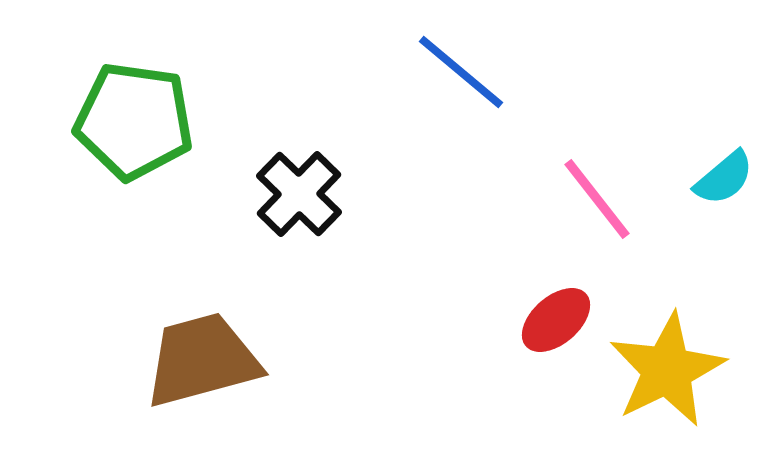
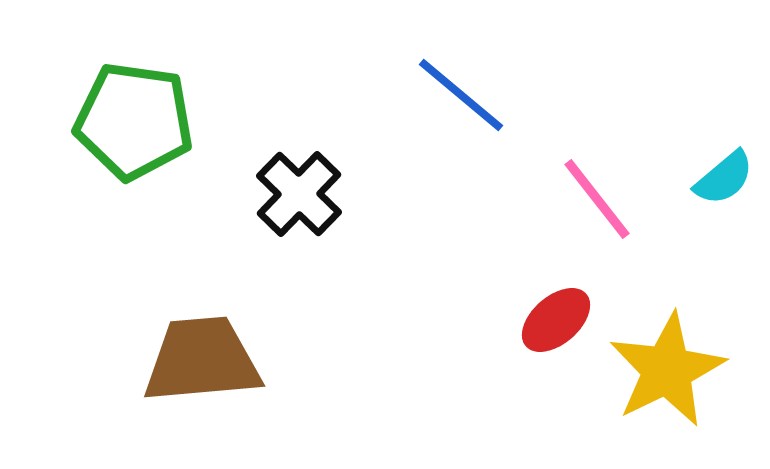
blue line: moved 23 px down
brown trapezoid: rotated 10 degrees clockwise
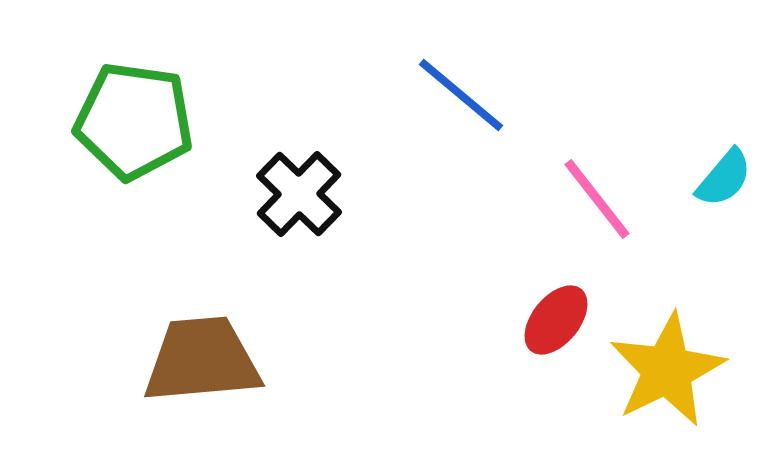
cyan semicircle: rotated 10 degrees counterclockwise
red ellipse: rotated 10 degrees counterclockwise
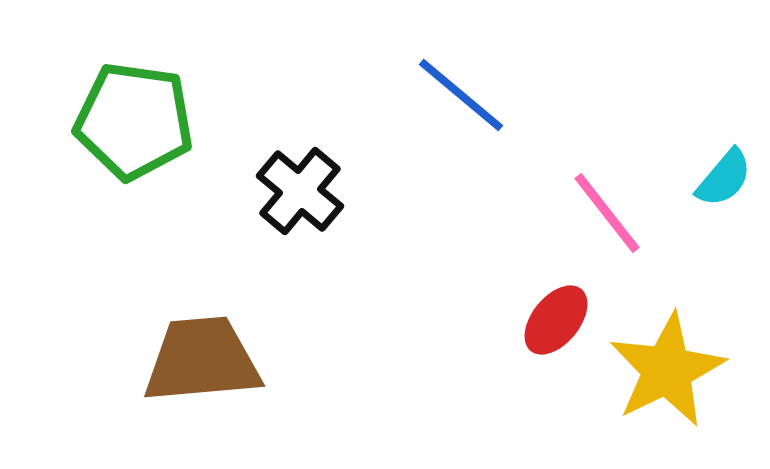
black cross: moved 1 px right, 3 px up; rotated 4 degrees counterclockwise
pink line: moved 10 px right, 14 px down
